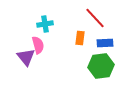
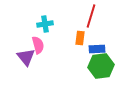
red line: moved 4 px left, 2 px up; rotated 60 degrees clockwise
blue rectangle: moved 8 px left, 6 px down
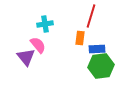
pink semicircle: rotated 24 degrees counterclockwise
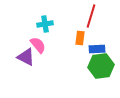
purple triangle: rotated 24 degrees counterclockwise
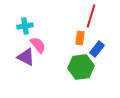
cyan cross: moved 20 px left, 2 px down
blue rectangle: rotated 49 degrees counterclockwise
green hexagon: moved 20 px left, 1 px down
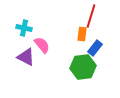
cyan cross: moved 1 px left, 2 px down; rotated 21 degrees clockwise
orange rectangle: moved 2 px right, 4 px up
pink semicircle: moved 4 px right
blue rectangle: moved 2 px left, 1 px up
green hexagon: moved 2 px right
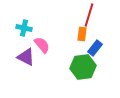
red line: moved 2 px left, 1 px up
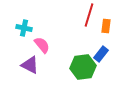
orange rectangle: moved 24 px right, 8 px up
blue rectangle: moved 6 px right, 6 px down
purple triangle: moved 4 px right, 8 px down
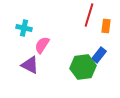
pink semicircle: rotated 108 degrees counterclockwise
blue rectangle: moved 2 px left, 1 px down
